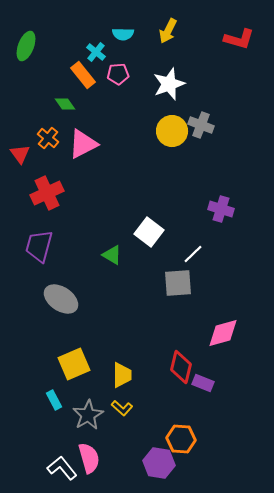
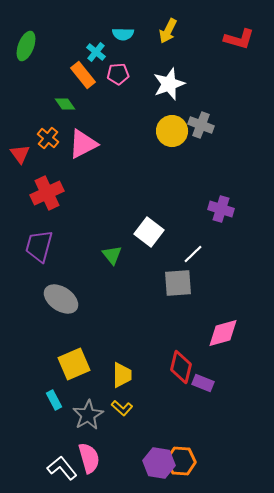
green triangle: rotated 20 degrees clockwise
orange hexagon: moved 22 px down
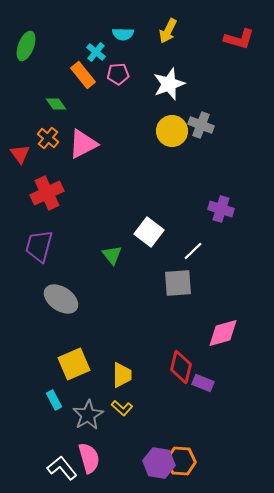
green diamond: moved 9 px left
white line: moved 3 px up
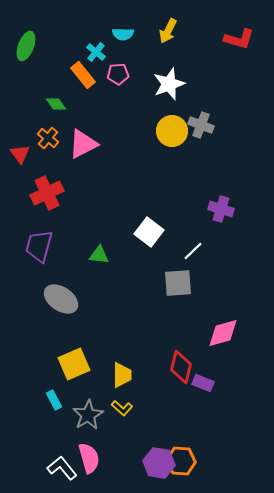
green triangle: moved 13 px left; rotated 45 degrees counterclockwise
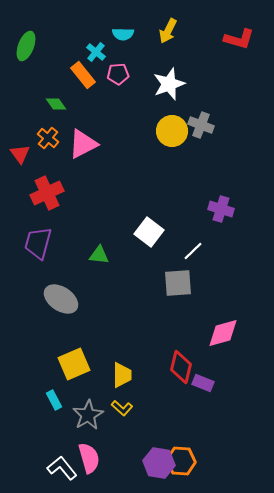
purple trapezoid: moved 1 px left, 3 px up
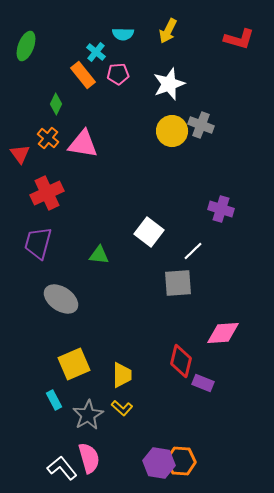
green diamond: rotated 60 degrees clockwise
pink triangle: rotated 36 degrees clockwise
pink diamond: rotated 12 degrees clockwise
red diamond: moved 6 px up
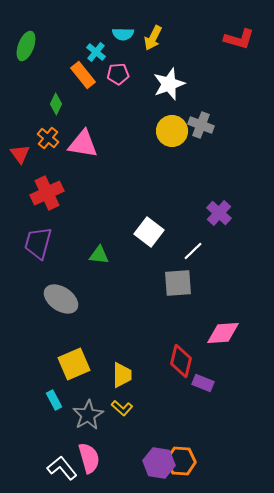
yellow arrow: moved 15 px left, 7 px down
purple cross: moved 2 px left, 4 px down; rotated 25 degrees clockwise
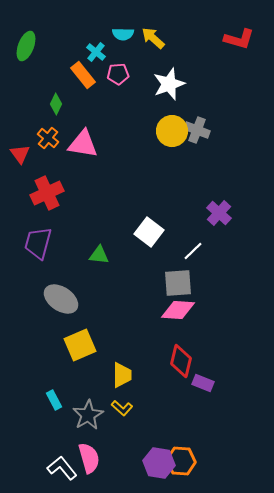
yellow arrow: rotated 105 degrees clockwise
gray cross: moved 4 px left, 5 px down
pink diamond: moved 45 px left, 23 px up; rotated 8 degrees clockwise
yellow square: moved 6 px right, 19 px up
